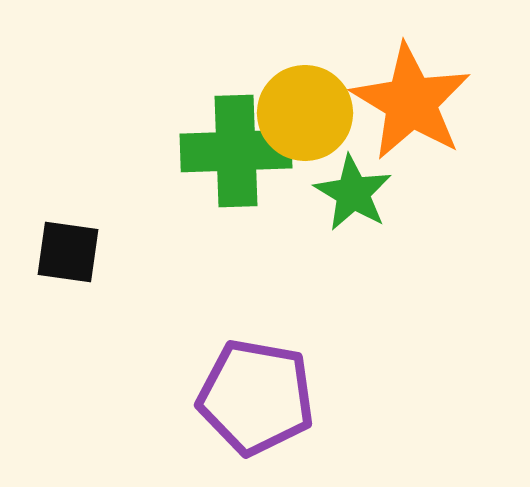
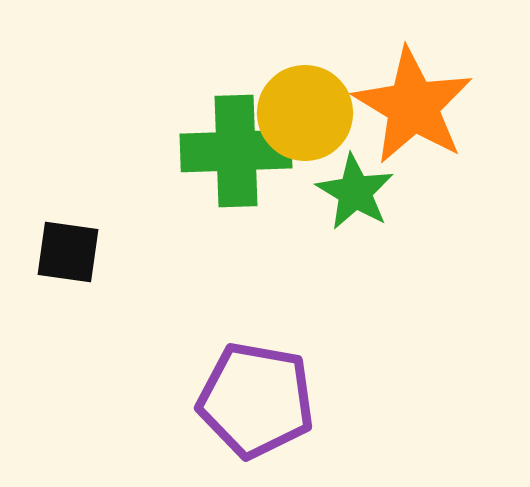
orange star: moved 2 px right, 4 px down
green star: moved 2 px right, 1 px up
purple pentagon: moved 3 px down
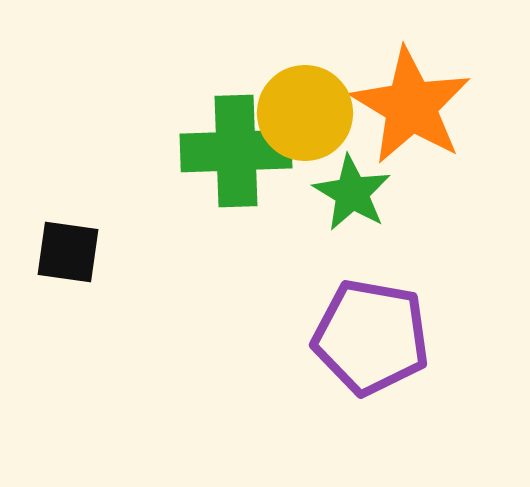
orange star: moved 2 px left
green star: moved 3 px left, 1 px down
purple pentagon: moved 115 px right, 63 px up
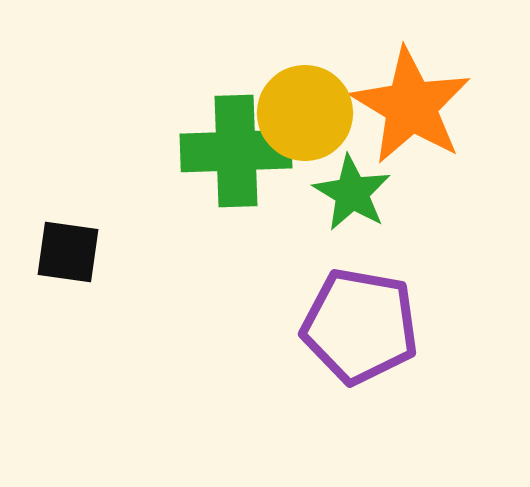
purple pentagon: moved 11 px left, 11 px up
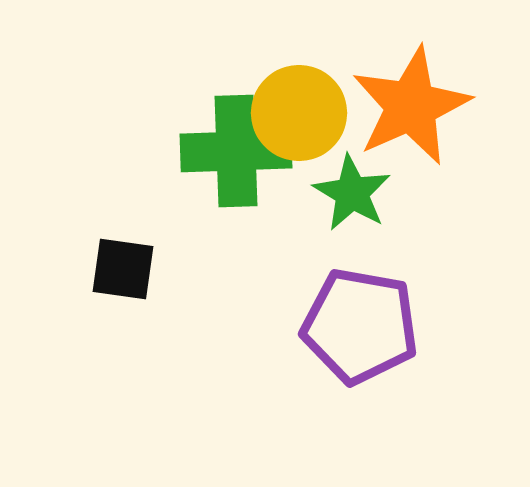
orange star: rotated 17 degrees clockwise
yellow circle: moved 6 px left
black square: moved 55 px right, 17 px down
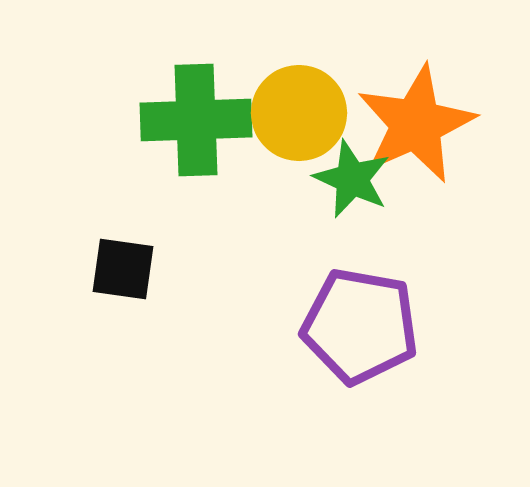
orange star: moved 5 px right, 18 px down
green cross: moved 40 px left, 31 px up
green star: moved 14 px up; rotated 6 degrees counterclockwise
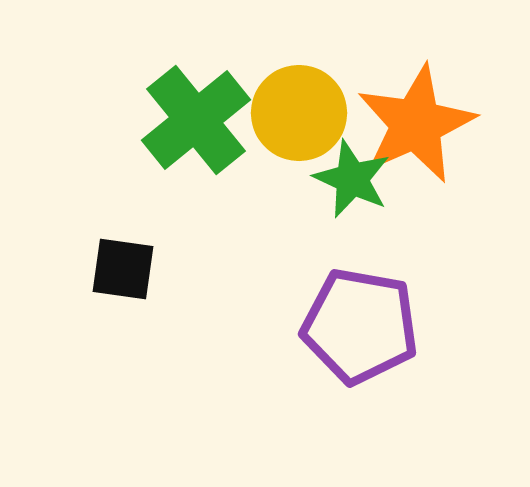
green cross: rotated 37 degrees counterclockwise
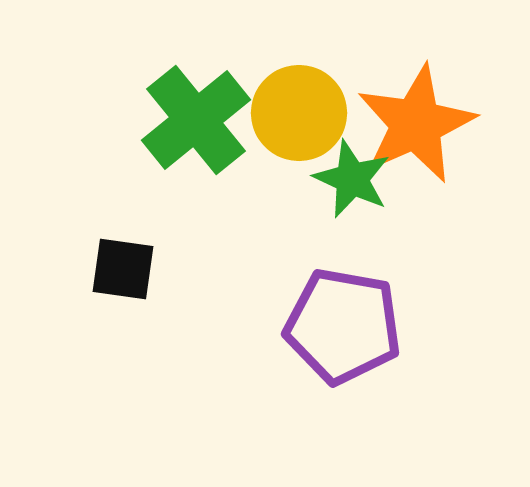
purple pentagon: moved 17 px left
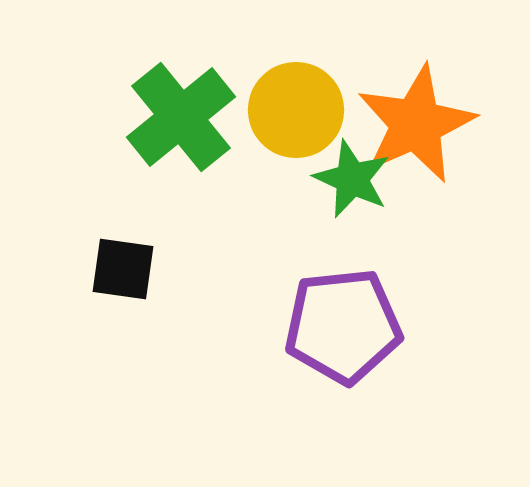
yellow circle: moved 3 px left, 3 px up
green cross: moved 15 px left, 3 px up
purple pentagon: rotated 16 degrees counterclockwise
